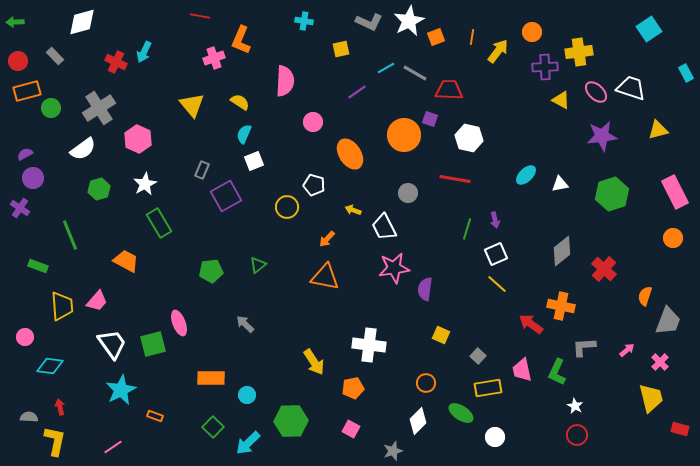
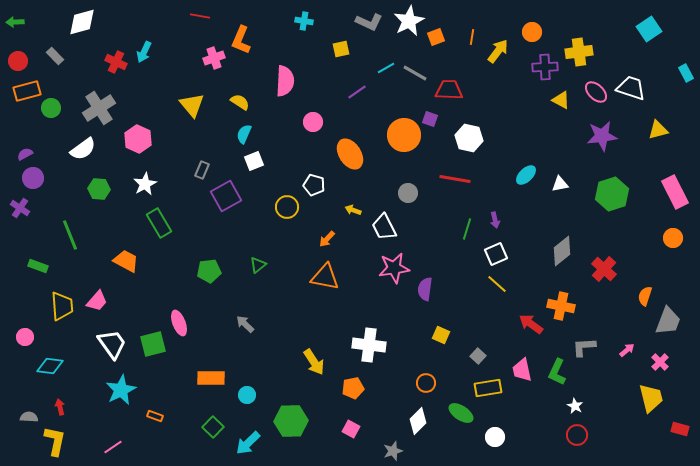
green hexagon at (99, 189): rotated 20 degrees clockwise
green pentagon at (211, 271): moved 2 px left
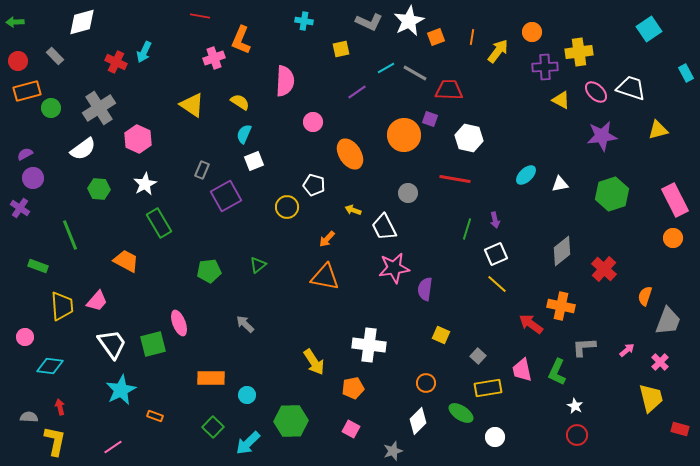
yellow triangle at (192, 105): rotated 16 degrees counterclockwise
pink rectangle at (675, 192): moved 8 px down
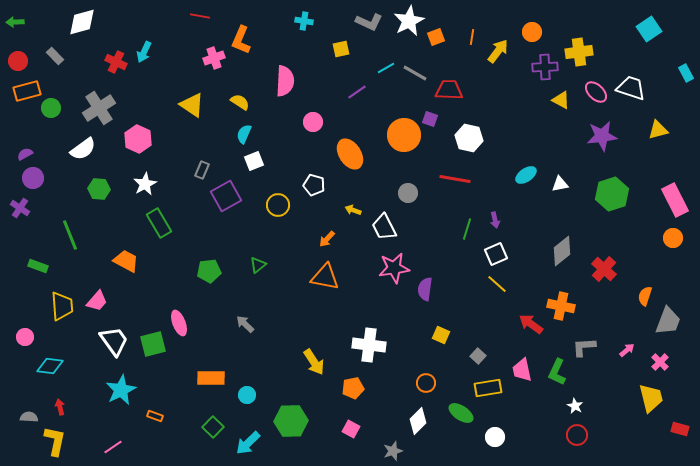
cyan ellipse at (526, 175): rotated 10 degrees clockwise
yellow circle at (287, 207): moved 9 px left, 2 px up
white trapezoid at (112, 344): moved 2 px right, 3 px up
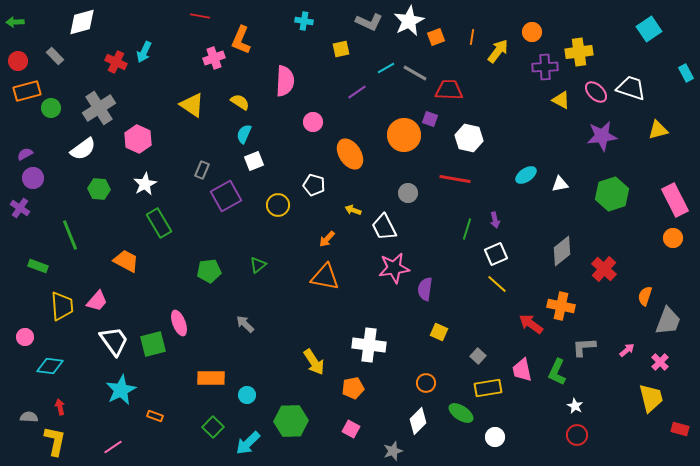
yellow square at (441, 335): moved 2 px left, 3 px up
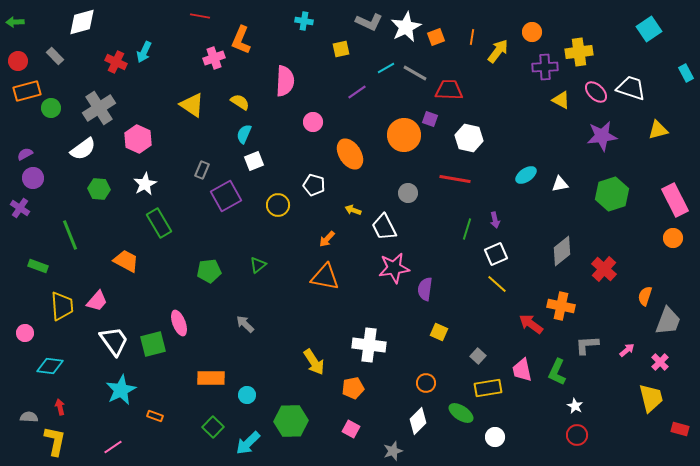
white star at (409, 21): moved 3 px left, 6 px down
pink circle at (25, 337): moved 4 px up
gray L-shape at (584, 347): moved 3 px right, 2 px up
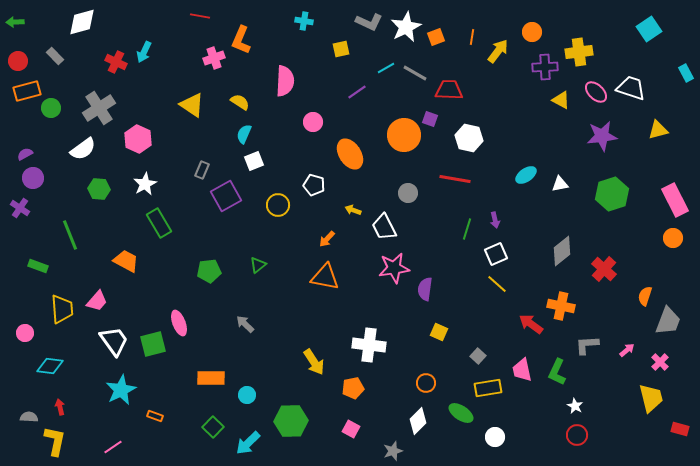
yellow trapezoid at (62, 306): moved 3 px down
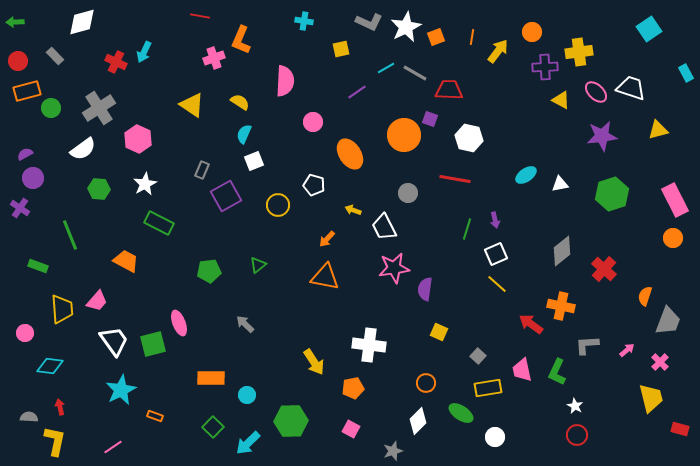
green rectangle at (159, 223): rotated 32 degrees counterclockwise
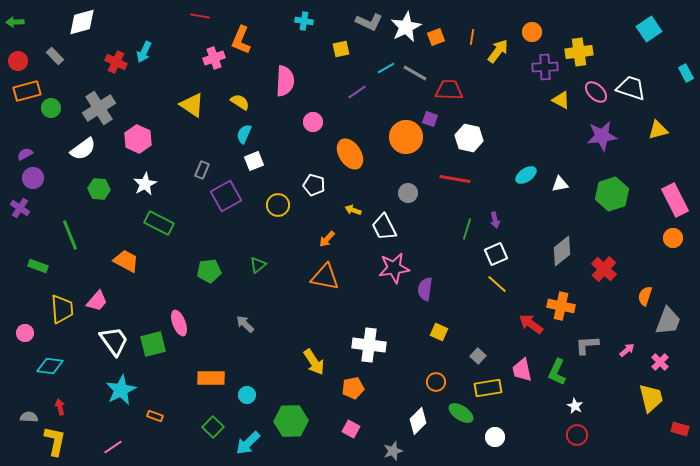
orange circle at (404, 135): moved 2 px right, 2 px down
orange circle at (426, 383): moved 10 px right, 1 px up
